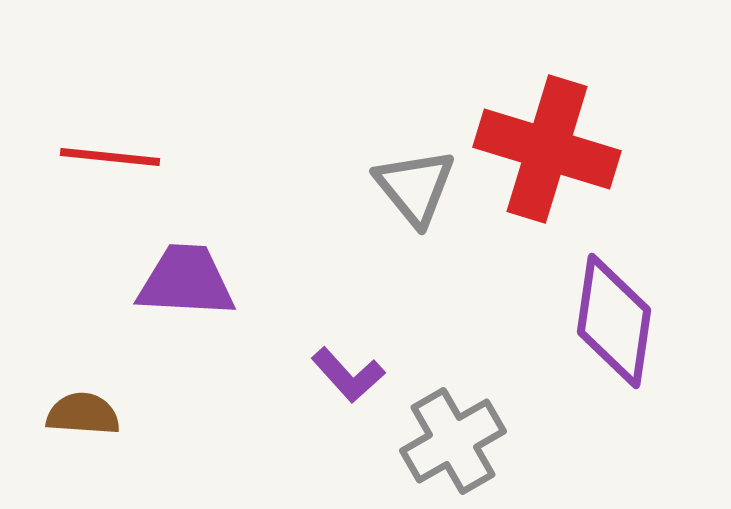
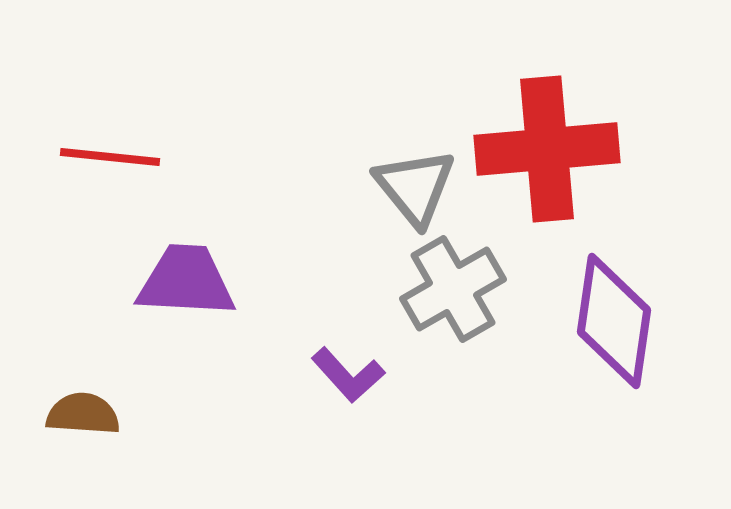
red cross: rotated 22 degrees counterclockwise
gray cross: moved 152 px up
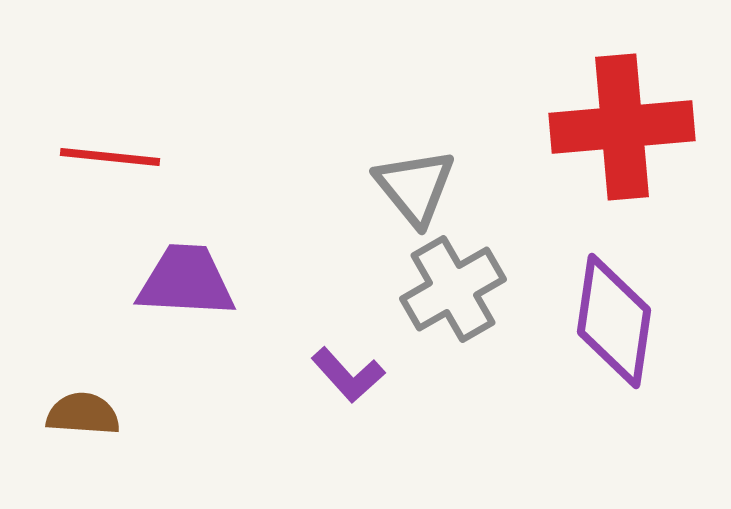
red cross: moved 75 px right, 22 px up
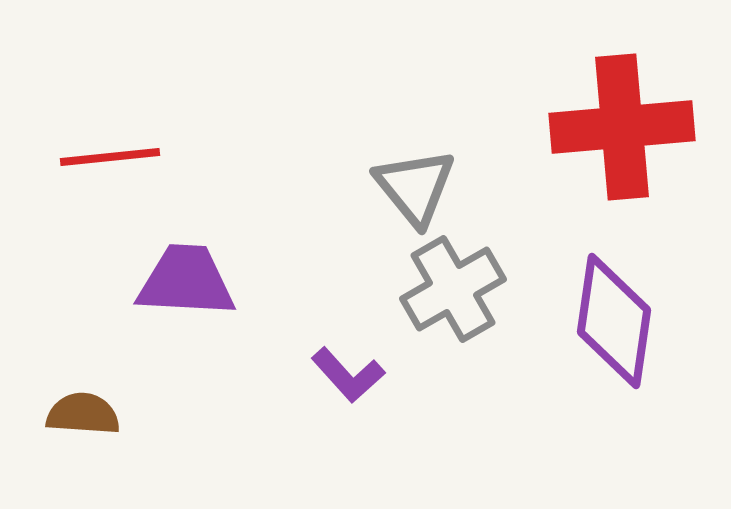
red line: rotated 12 degrees counterclockwise
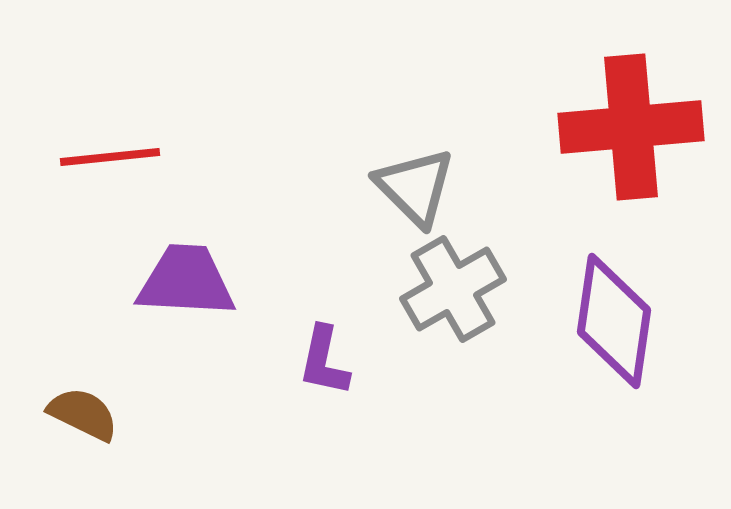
red cross: moved 9 px right
gray triangle: rotated 6 degrees counterclockwise
purple L-shape: moved 24 px left, 14 px up; rotated 54 degrees clockwise
brown semicircle: rotated 22 degrees clockwise
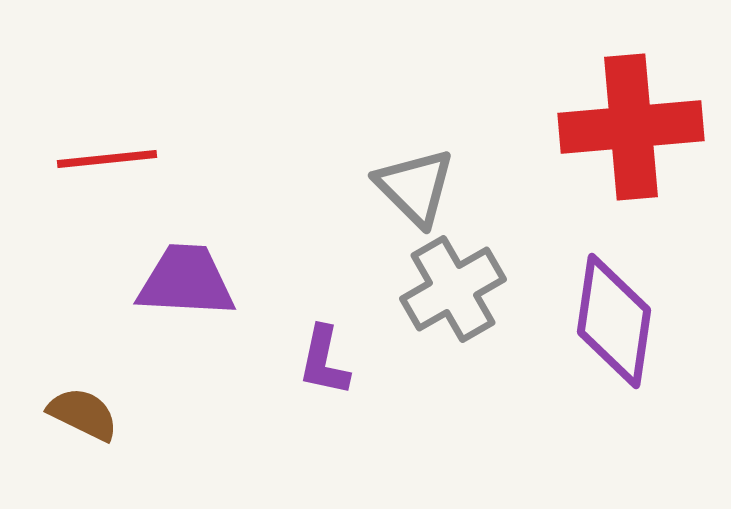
red line: moved 3 px left, 2 px down
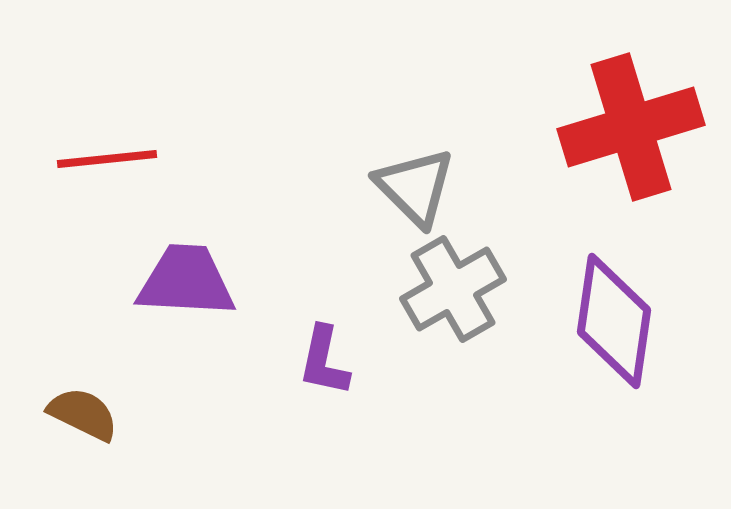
red cross: rotated 12 degrees counterclockwise
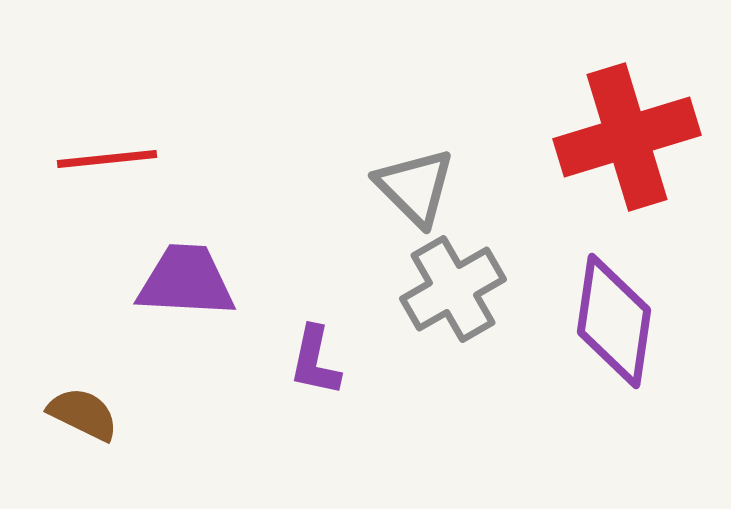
red cross: moved 4 px left, 10 px down
purple L-shape: moved 9 px left
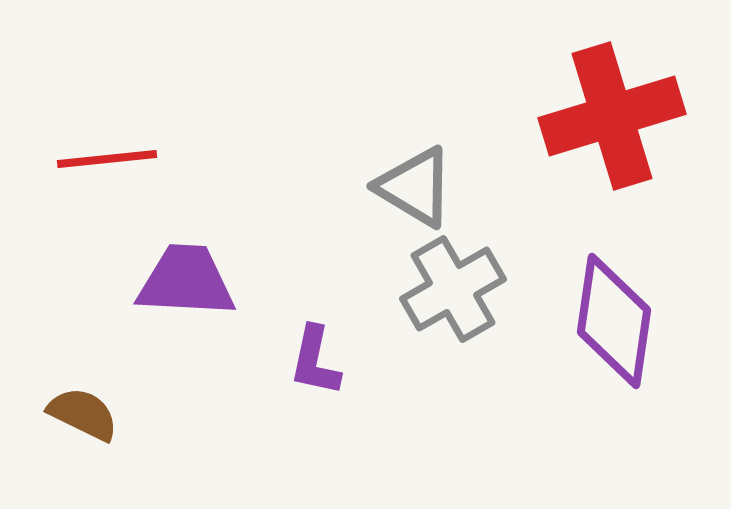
red cross: moved 15 px left, 21 px up
gray triangle: rotated 14 degrees counterclockwise
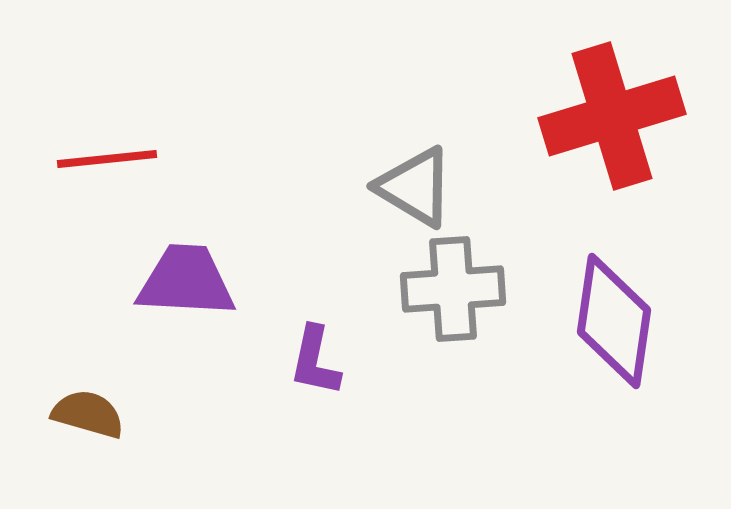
gray cross: rotated 26 degrees clockwise
brown semicircle: moved 5 px right; rotated 10 degrees counterclockwise
